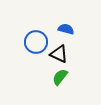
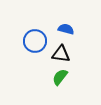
blue circle: moved 1 px left, 1 px up
black triangle: moved 2 px right; rotated 18 degrees counterclockwise
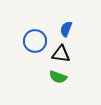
blue semicircle: rotated 84 degrees counterclockwise
green semicircle: moved 2 px left; rotated 108 degrees counterclockwise
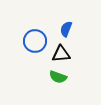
black triangle: rotated 12 degrees counterclockwise
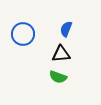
blue circle: moved 12 px left, 7 px up
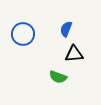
black triangle: moved 13 px right
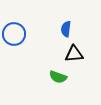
blue semicircle: rotated 14 degrees counterclockwise
blue circle: moved 9 px left
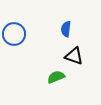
black triangle: moved 2 px down; rotated 24 degrees clockwise
green semicircle: moved 2 px left; rotated 138 degrees clockwise
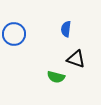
black triangle: moved 2 px right, 3 px down
green semicircle: rotated 144 degrees counterclockwise
